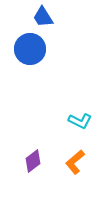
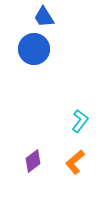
blue trapezoid: moved 1 px right
blue circle: moved 4 px right
cyan L-shape: rotated 80 degrees counterclockwise
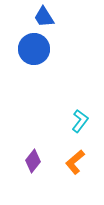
purple diamond: rotated 15 degrees counterclockwise
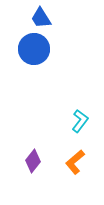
blue trapezoid: moved 3 px left, 1 px down
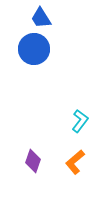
purple diamond: rotated 20 degrees counterclockwise
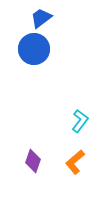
blue trapezoid: rotated 85 degrees clockwise
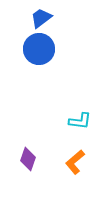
blue circle: moved 5 px right
cyan L-shape: rotated 60 degrees clockwise
purple diamond: moved 5 px left, 2 px up
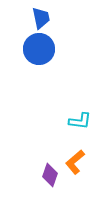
blue trapezoid: rotated 115 degrees clockwise
purple diamond: moved 22 px right, 16 px down
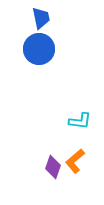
orange L-shape: moved 1 px up
purple diamond: moved 3 px right, 8 px up
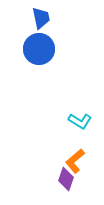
cyan L-shape: rotated 25 degrees clockwise
purple diamond: moved 13 px right, 12 px down
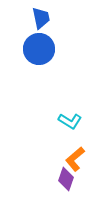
cyan L-shape: moved 10 px left
orange L-shape: moved 2 px up
